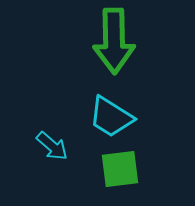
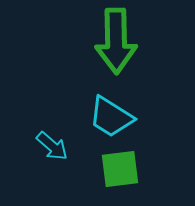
green arrow: moved 2 px right
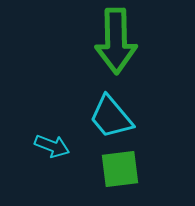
cyan trapezoid: rotated 18 degrees clockwise
cyan arrow: rotated 20 degrees counterclockwise
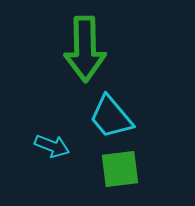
green arrow: moved 31 px left, 8 px down
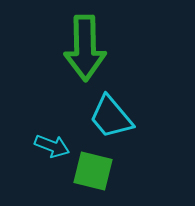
green arrow: moved 1 px up
green square: moved 27 px left, 2 px down; rotated 21 degrees clockwise
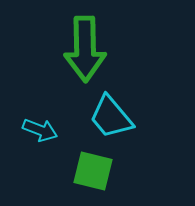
green arrow: moved 1 px down
cyan arrow: moved 12 px left, 16 px up
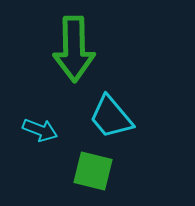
green arrow: moved 11 px left
